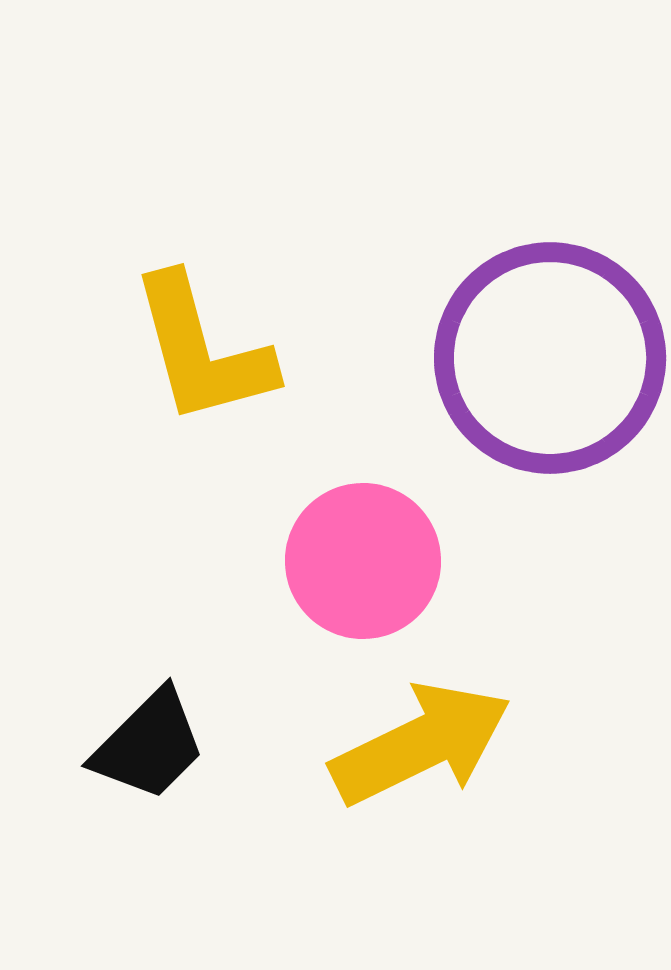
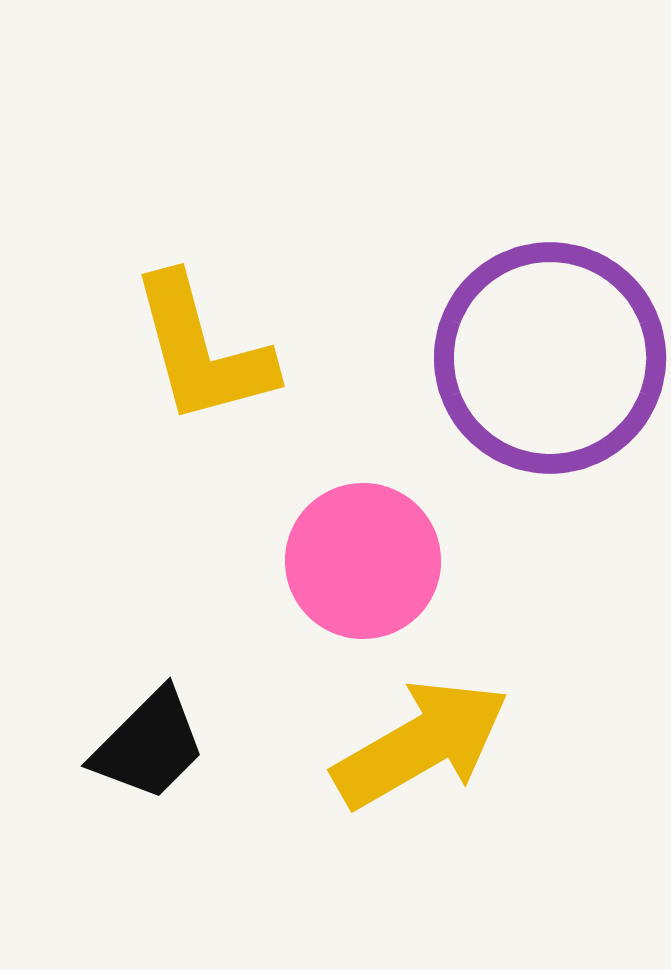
yellow arrow: rotated 4 degrees counterclockwise
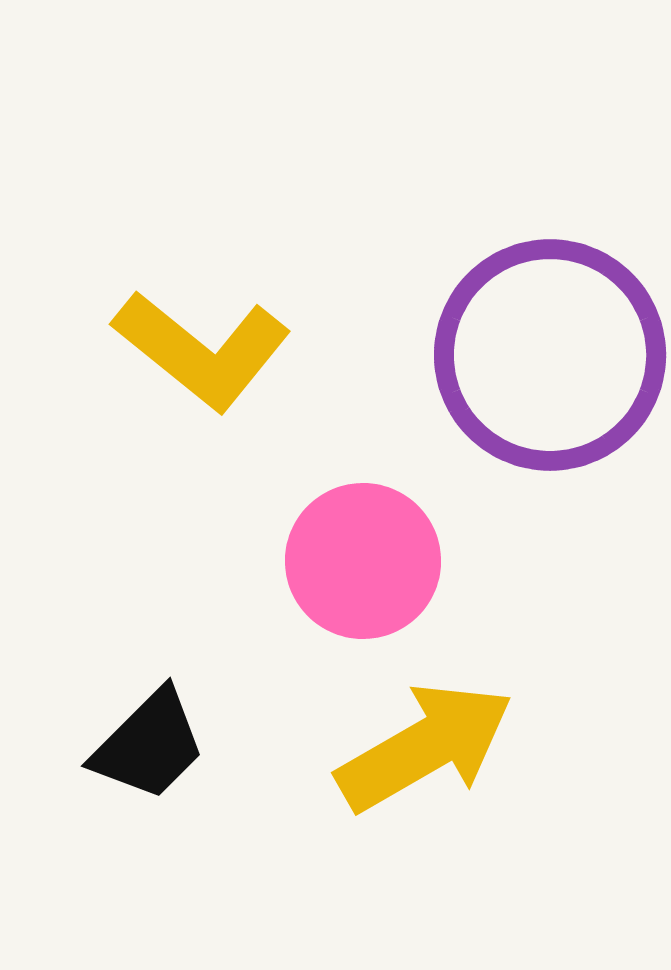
yellow L-shape: rotated 36 degrees counterclockwise
purple circle: moved 3 px up
yellow arrow: moved 4 px right, 3 px down
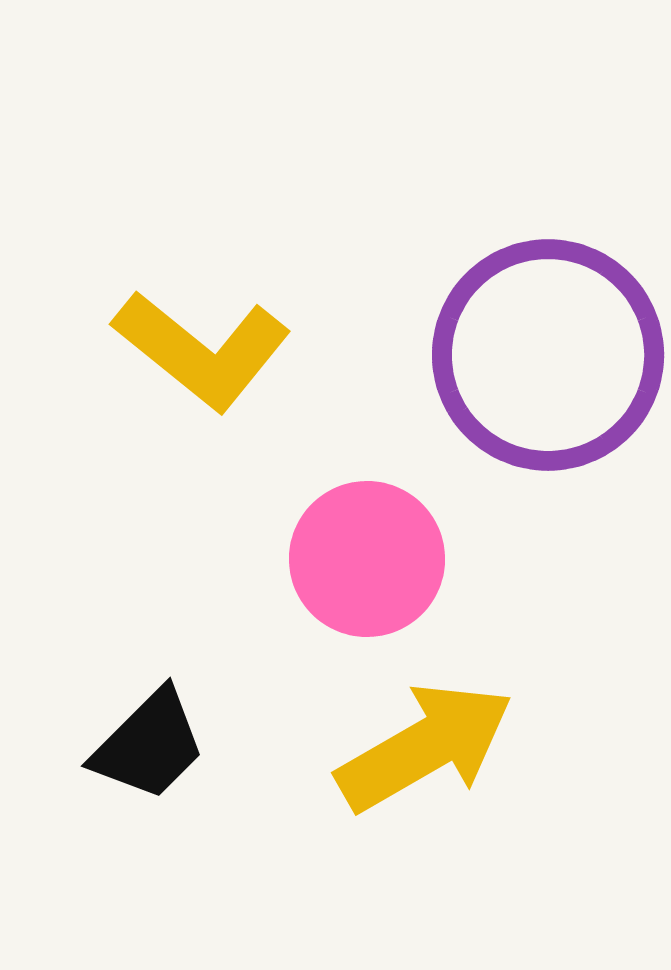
purple circle: moved 2 px left
pink circle: moved 4 px right, 2 px up
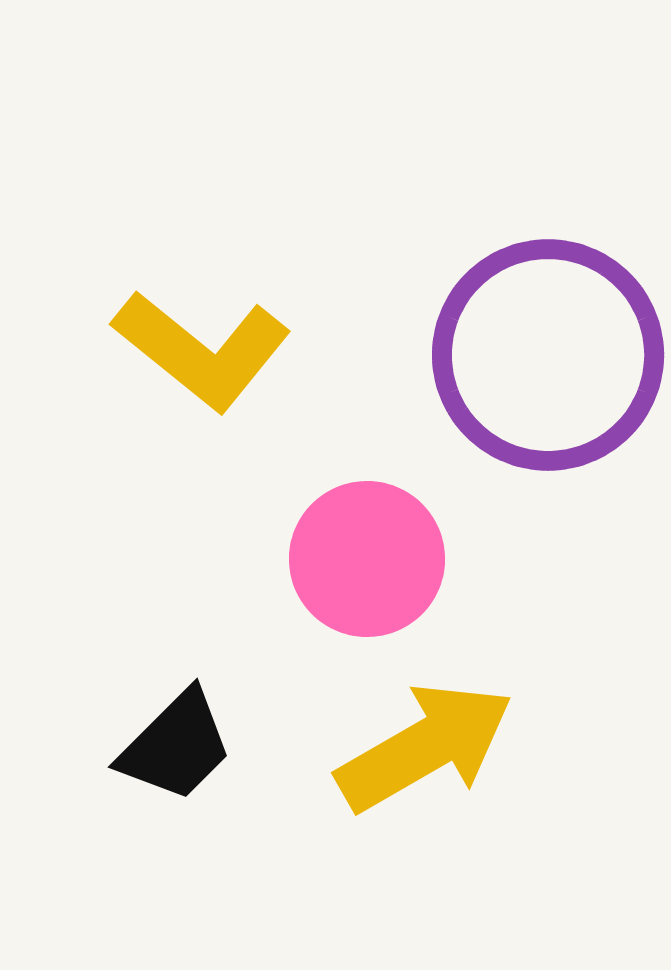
black trapezoid: moved 27 px right, 1 px down
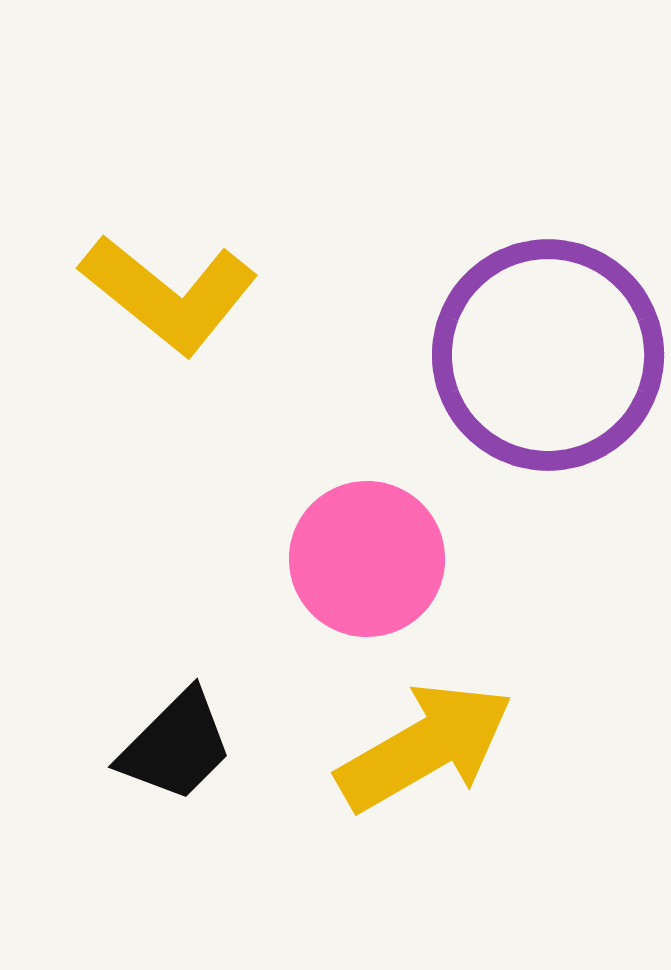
yellow L-shape: moved 33 px left, 56 px up
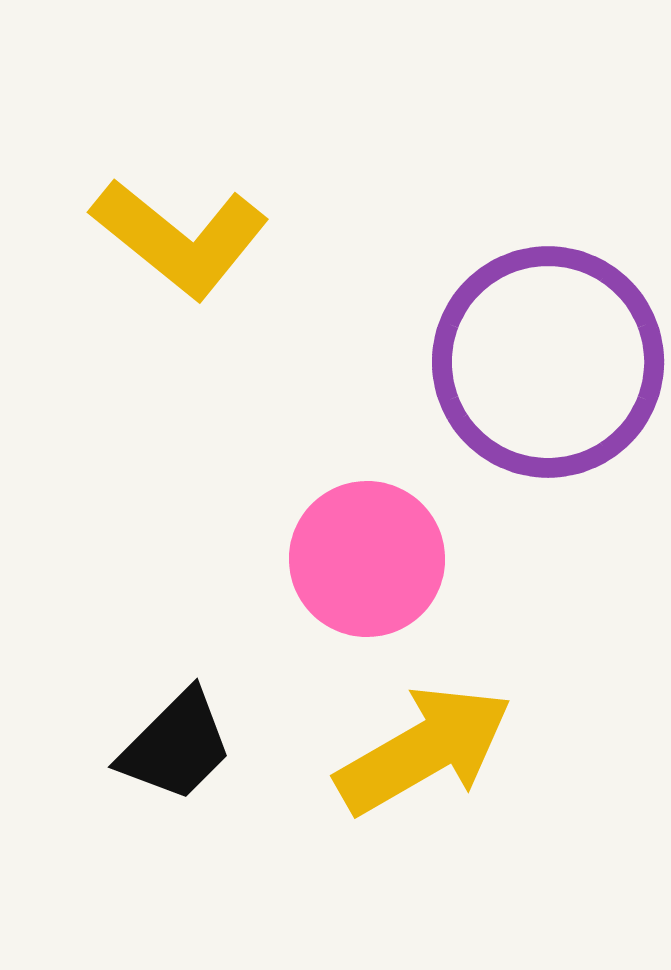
yellow L-shape: moved 11 px right, 56 px up
purple circle: moved 7 px down
yellow arrow: moved 1 px left, 3 px down
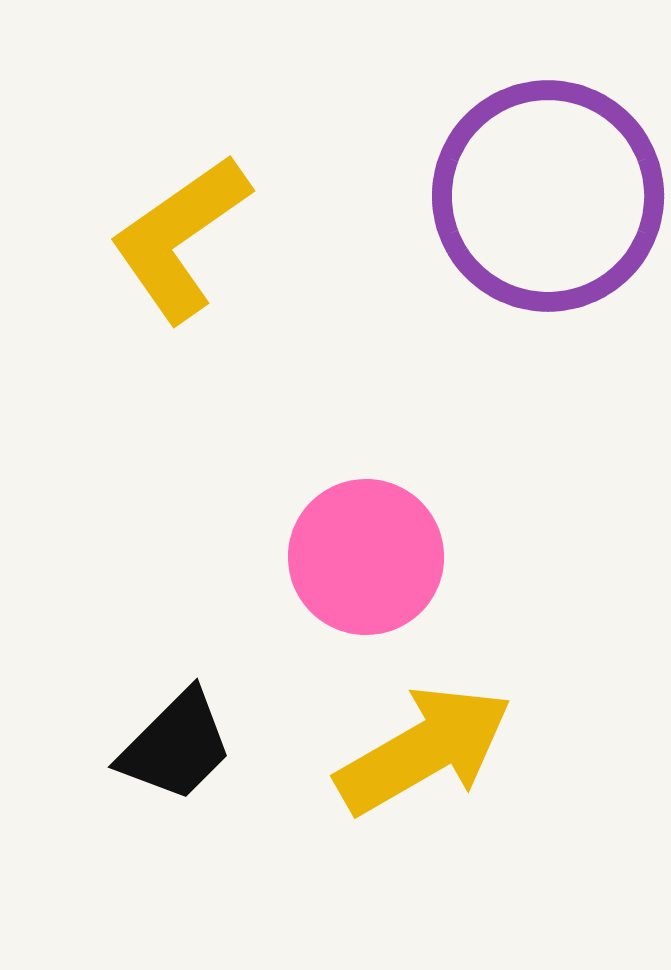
yellow L-shape: rotated 106 degrees clockwise
purple circle: moved 166 px up
pink circle: moved 1 px left, 2 px up
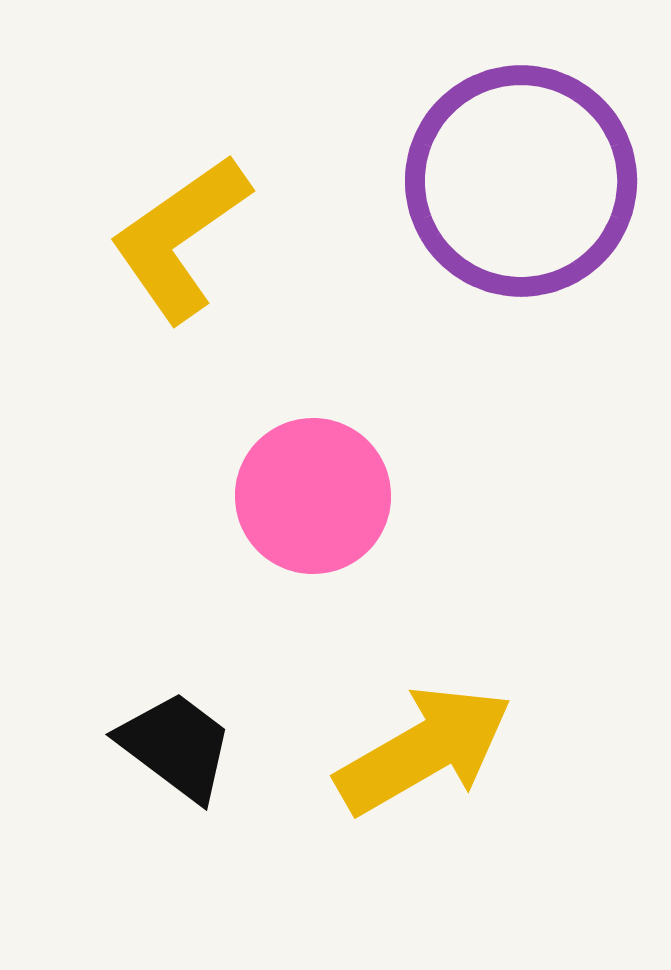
purple circle: moved 27 px left, 15 px up
pink circle: moved 53 px left, 61 px up
black trapezoid: rotated 98 degrees counterclockwise
